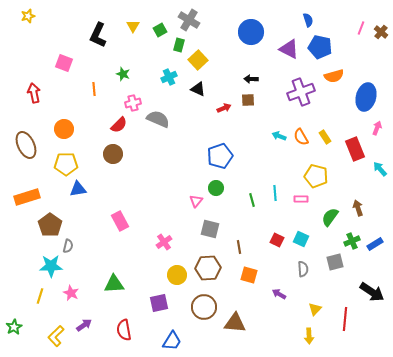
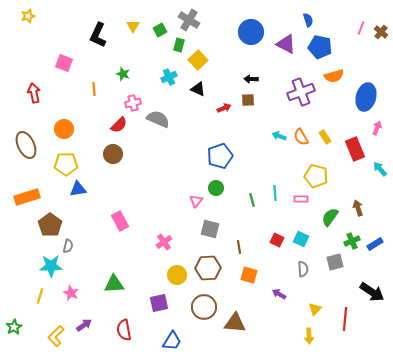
purple triangle at (289, 49): moved 3 px left, 5 px up
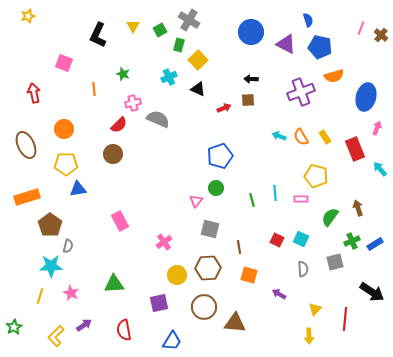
brown cross at (381, 32): moved 3 px down
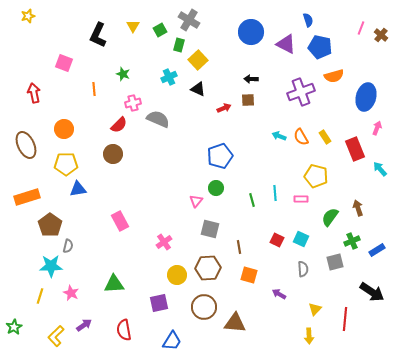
blue rectangle at (375, 244): moved 2 px right, 6 px down
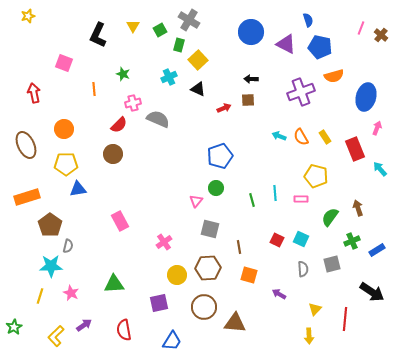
gray square at (335, 262): moved 3 px left, 2 px down
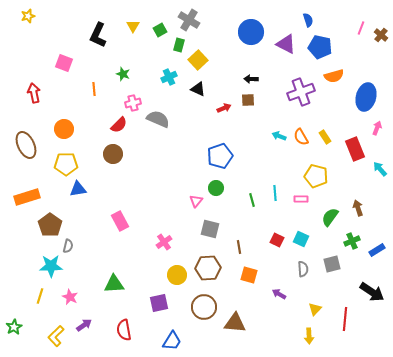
pink star at (71, 293): moved 1 px left, 4 px down
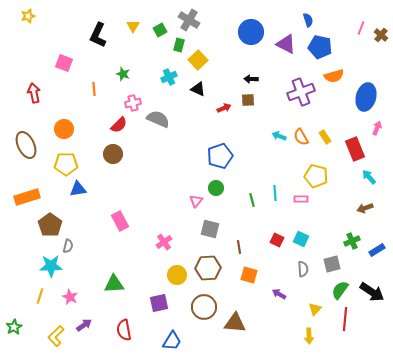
cyan arrow at (380, 169): moved 11 px left, 8 px down
brown arrow at (358, 208): moved 7 px right; rotated 91 degrees counterclockwise
green semicircle at (330, 217): moved 10 px right, 73 px down
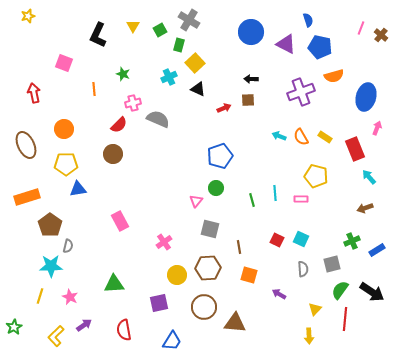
yellow square at (198, 60): moved 3 px left, 3 px down
yellow rectangle at (325, 137): rotated 24 degrees counterclockwise
